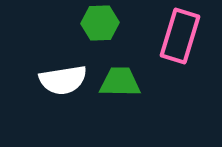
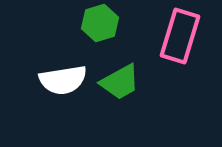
green hexagon: rotated 15 degrees counterclockwise
green trapezoid: rotated 150 degrees clockwise
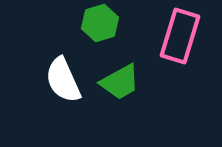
white semicircle: rotated 75 degrees clockwise
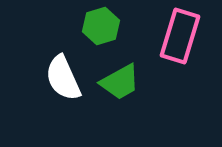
green hexagon: moved 1 px right, 3 px down
white semicircle: moved 2 px up
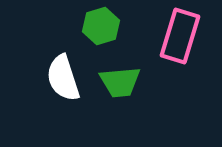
white semicircle: rotated 6 degrees clockwise
green trapezoid: rotated 24 degrees clockwise
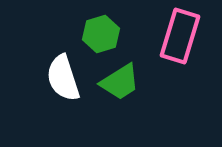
green hexagon: moved 8 px down
green trapezoid: rotated 27 degrees counterclockwise
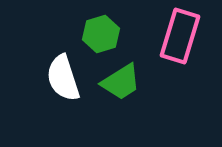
green trapezoid: moved 1 px right
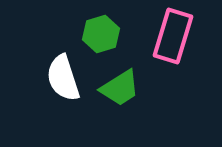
pink rectangle: moved 7 px left
green trapezoid: moved 1 px left, 6 px down
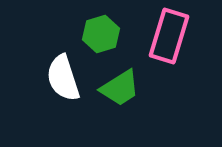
pink rectangle: moved 4 px left
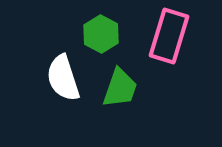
green hexagon: rotated 15 degrees counterclockwise
green trapezoid: rotated 39 degrees counterclockwise
